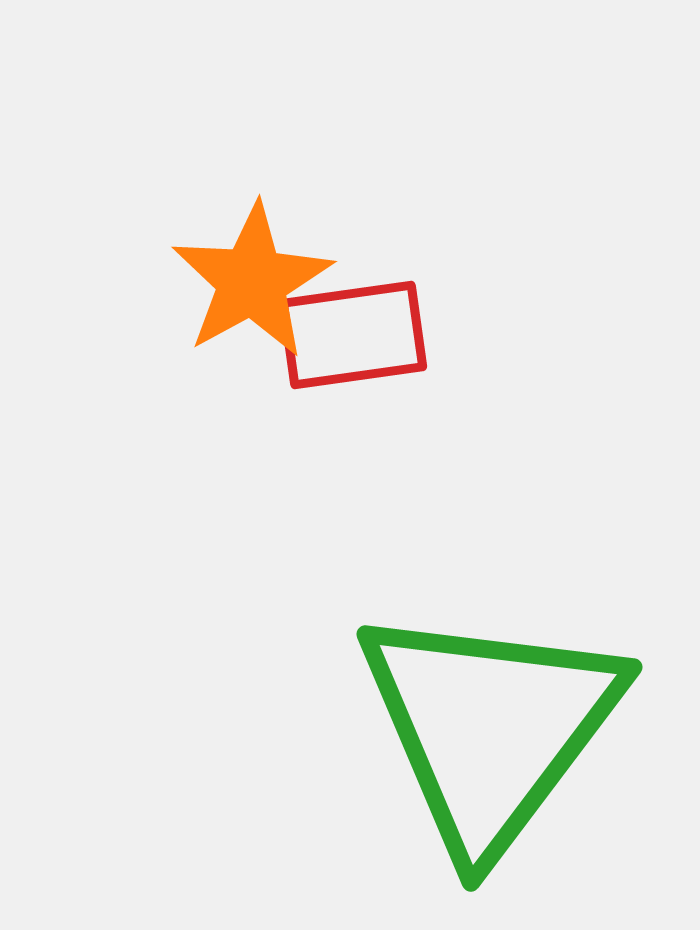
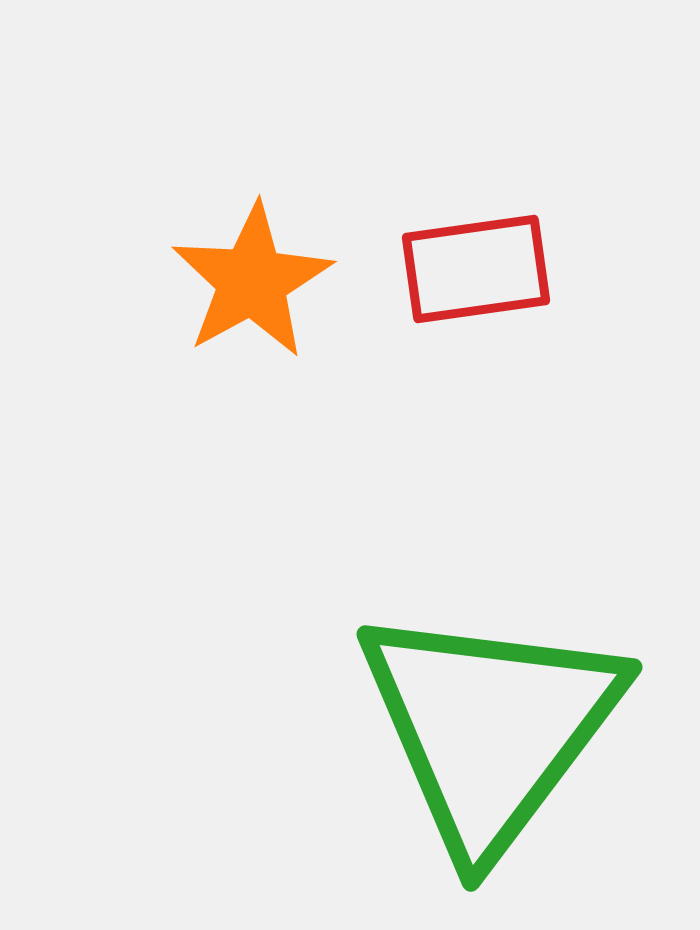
red rectangle: moved 123 px right, 66 px up
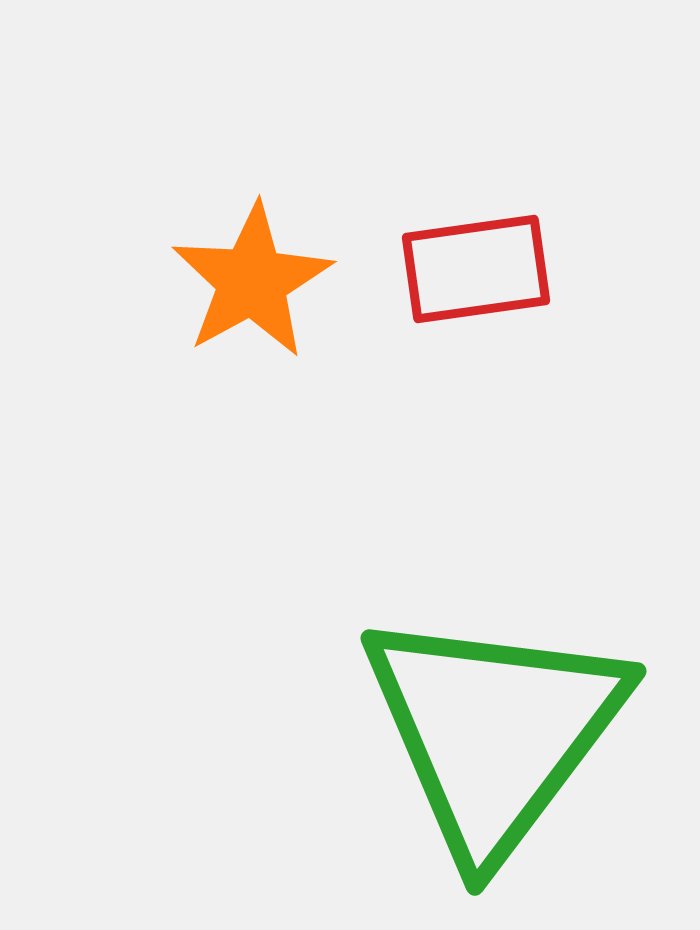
green triangle: moved 4 px right, 4 px down
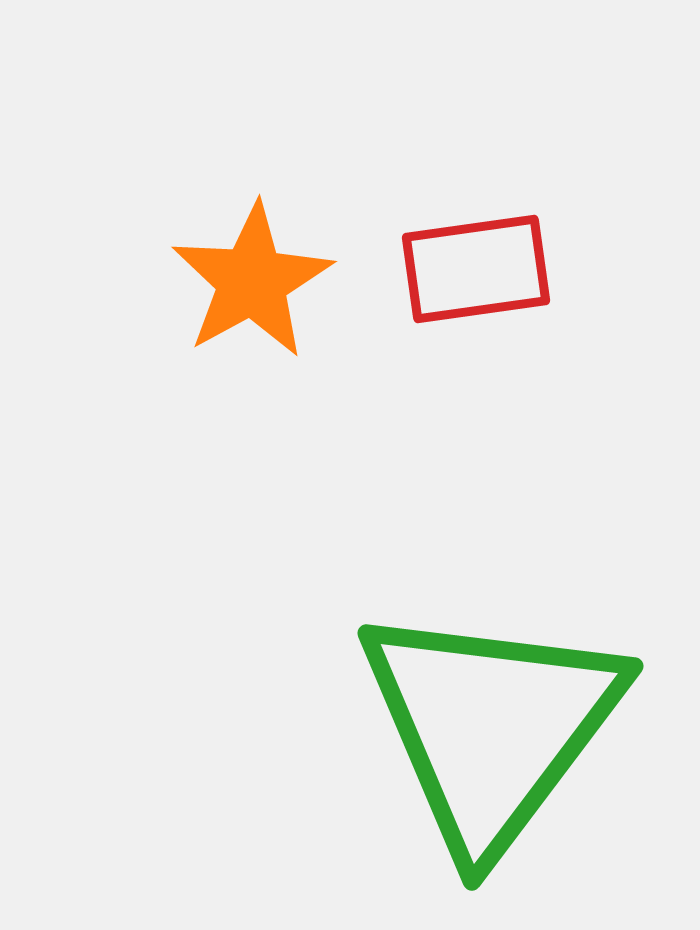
green triangle: moved 3 px left, 5 px up
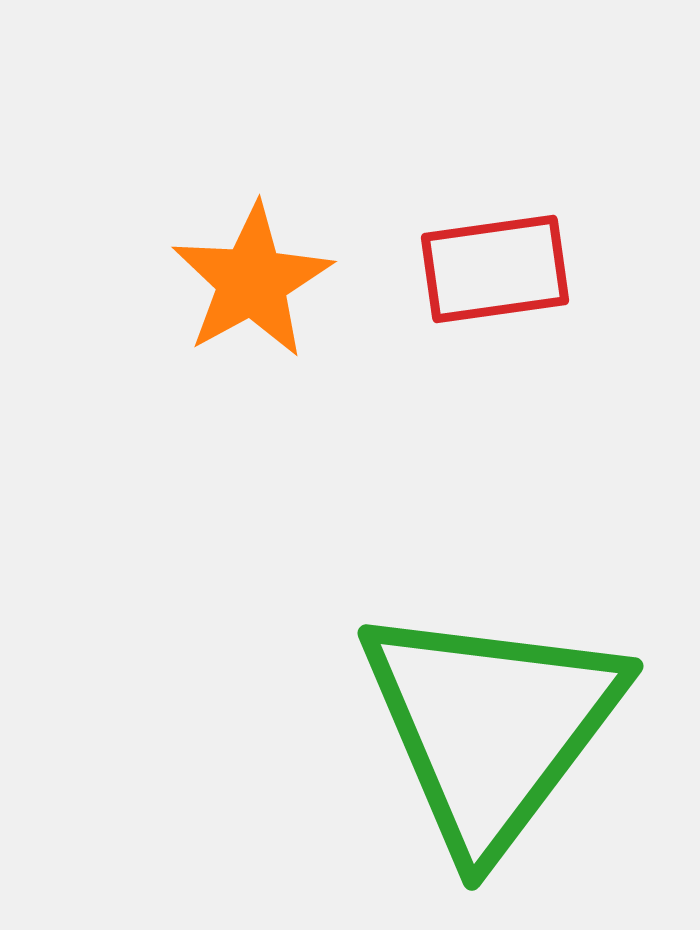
red rectangle: moved 19 px right
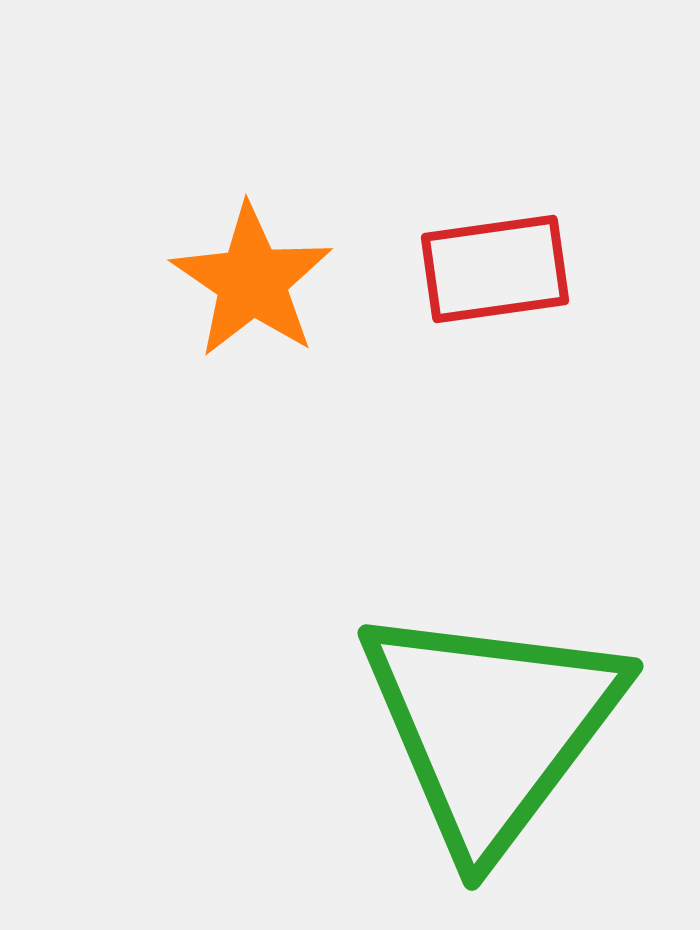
orange star: rotated 9 degrees counterclockwise
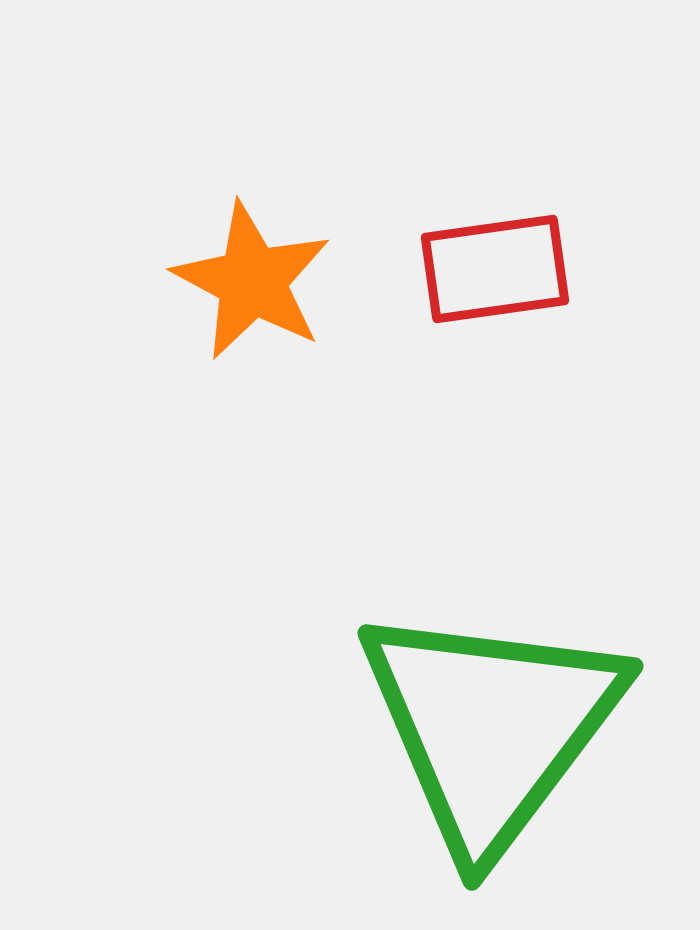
orange star: rotated 6 degrees counterclockwise
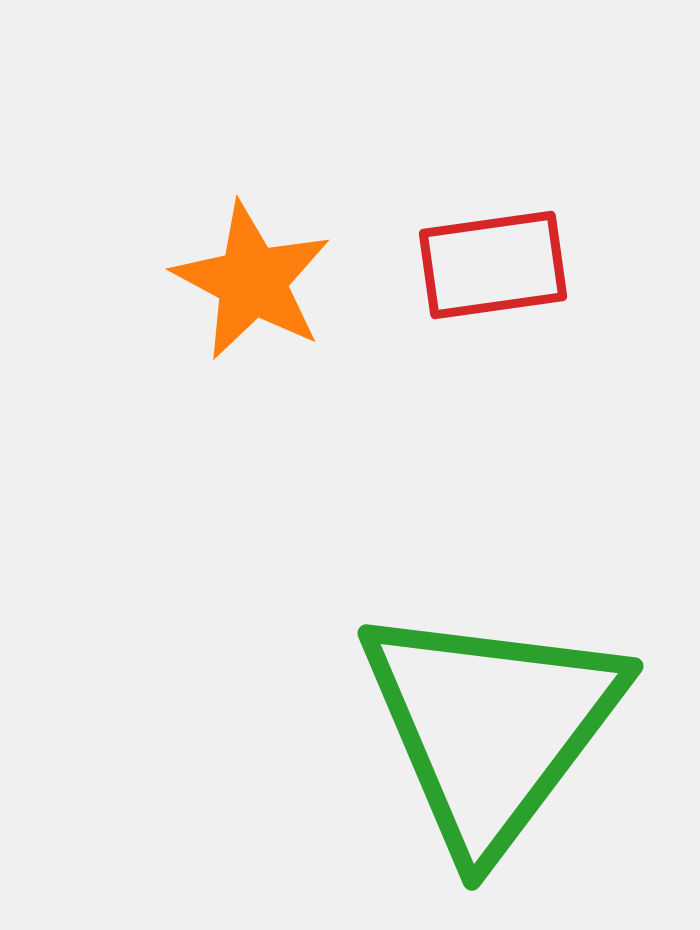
red rectangle: moved 2 px left, 4 px up
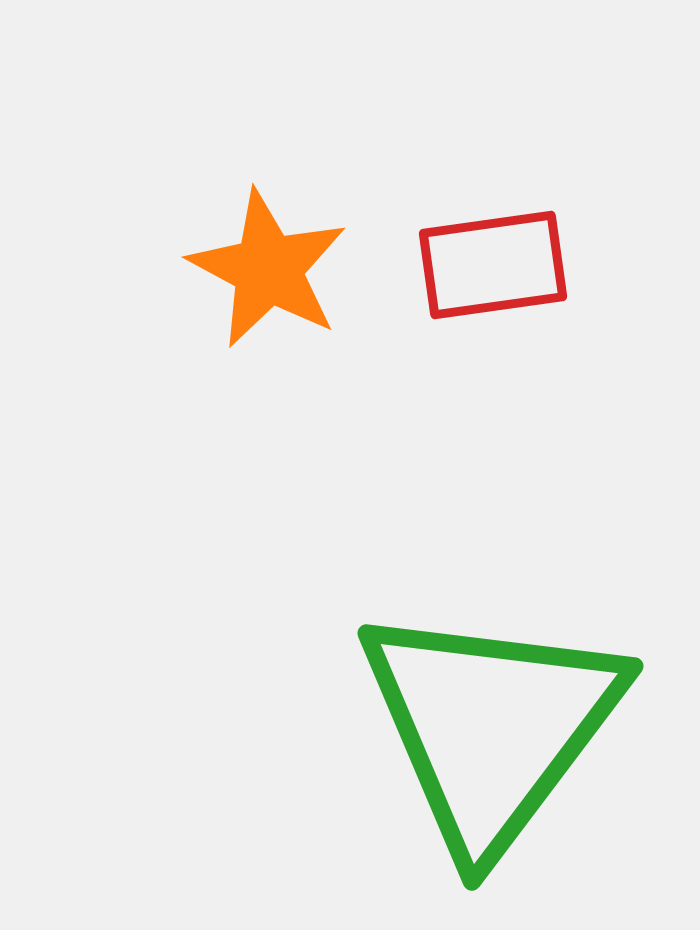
orange star: moved 16 px right, 12 px up
